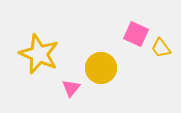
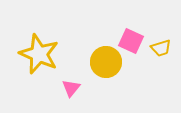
pink square: moved 5 px left, 7 px down
yellow trapezoid: rotated 70 degrees counterclockwise
yellow circle: moved 5 px right, 6 px up
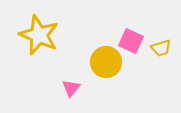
yellow star: moved 19 px up
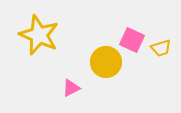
pink square: moved 1 px right, 1 px up
pink triangle: rotated 24 degrees clockwise
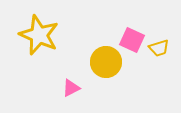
yellow trapezoid: moved 2 px left
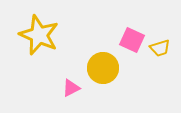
yellow trapezoid: moved 1 px right
yellow circle: moved 3 px left, 6 px down
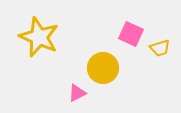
yellow star: moved 2 px down
pink square: moved 1 px left, 6 px up
pink triangle: moved 6 px right, 5 px down
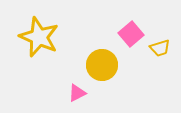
pink square: rotated 25 degrees clockwise
yellow circle: moved 1 px left, 3 px up
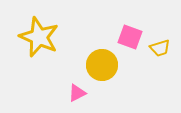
pink square: moved 1 px left, 3 px down; rotated 30 degrees counterclockwise
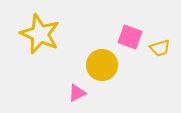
yellow star: moved 1 px right, 3 px up
